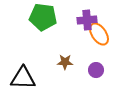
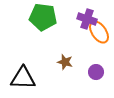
purple cross: moved 1 px up; rotated 24 degrees clockwise
orange ellipse: moved 2 px up
brown star: rotated 14 degrees clockwise
purple circle: moved 2 px down
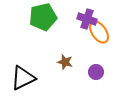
green pentagon: rotated 20 degrees counterclockwise
black triangle: rotated 28 degrees counterclockwise
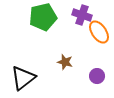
purple cross: moved 5 px left, 4 px up
purple circle: moved 1 px right, 4 px down
black triangle: rotated 12 degrees counterclockwise
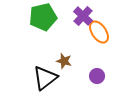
purple cross: moved 1 px right, 1 px down; rotated 24 degrees clockwise
brown star: moved 1 px left, 1 px up
black triangle: moved 22 px right
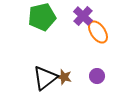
green pentagon: moved 1 px left
orange ellipse: moved 1 px left
brown star: moved 16 px down
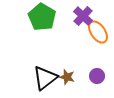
green pentagon: rotated 28 degrees counterclockwise
brown star: moved 3 px right
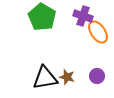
purple cross: rotated 24 degrees counterclockwise
black triangle: rotated 28 degrees clockwise
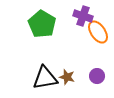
green pentagon: moved 7 px down
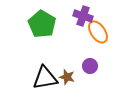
purple circle: moved 7 px left, 10 px up
